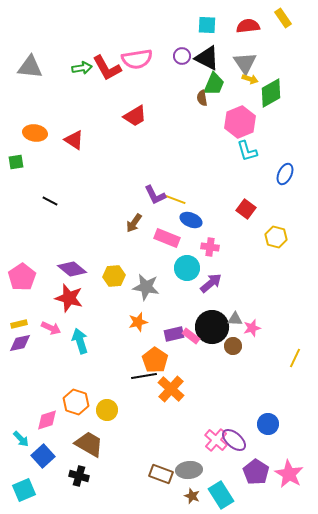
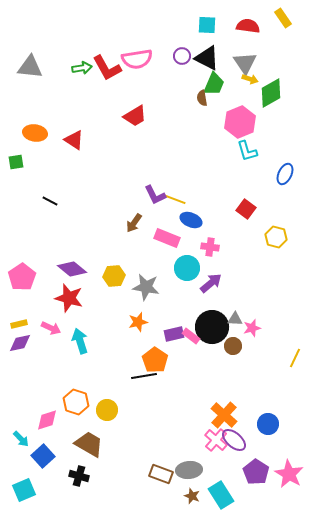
red semicircle at (248, 26): rotated 15 degrees clockwise
orange cross at (171, 389): moved 53 px right, 26 px down
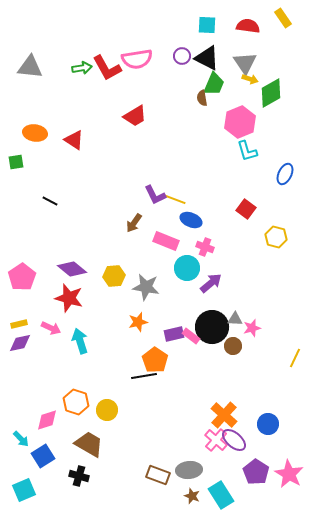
pink rectangle at (167, 238): moved 1 px left, 3 px down
pink cross at (210, 247): moved 5 px left; rotated 12 degrees clockwise
blue square at (43, 456): rotated 10 degrees clockwise
brown rectangle at (161, 474): moved 3 px left, 1 px down
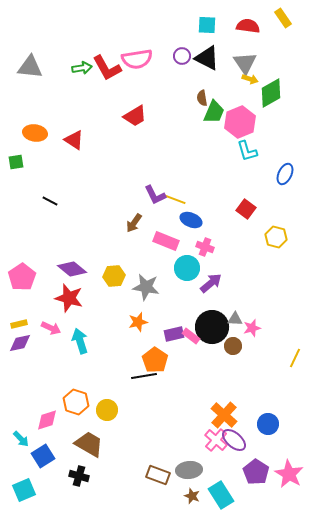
green trapezoid at (214, 84): moved 28 px down
